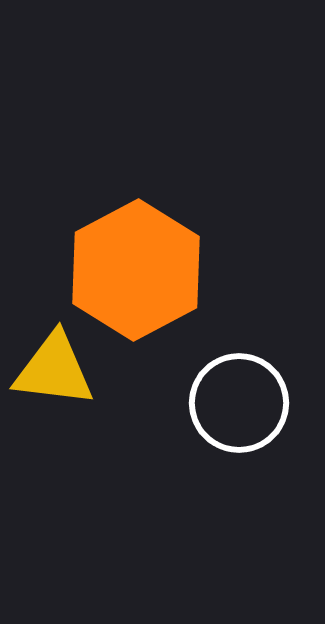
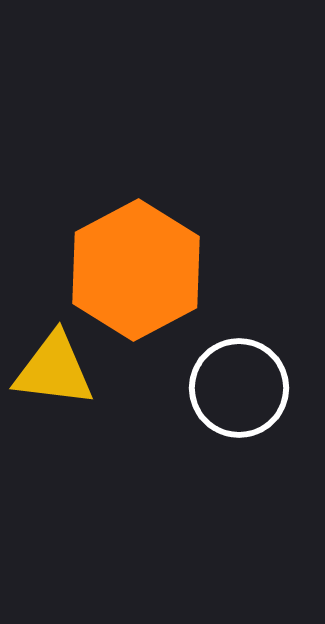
white circle: moved 15 px up
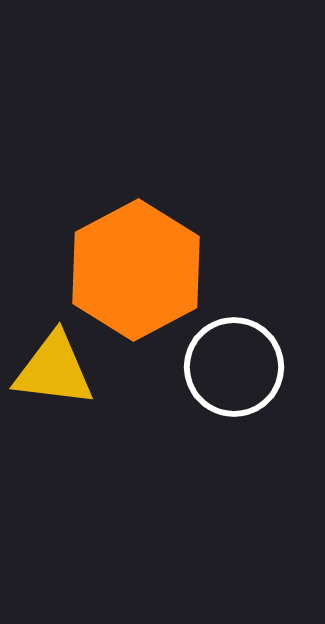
white circle: moved 5 px left, 21 px up
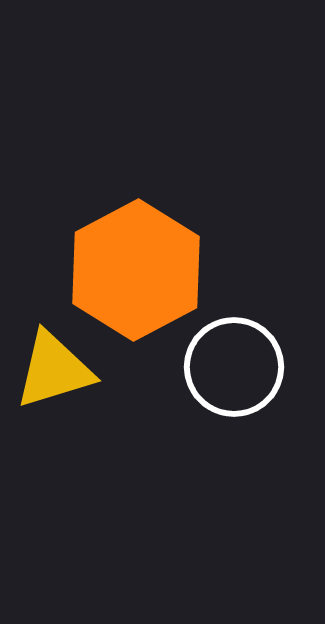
yellow triangle: rotated 24 degrees counterclockwise
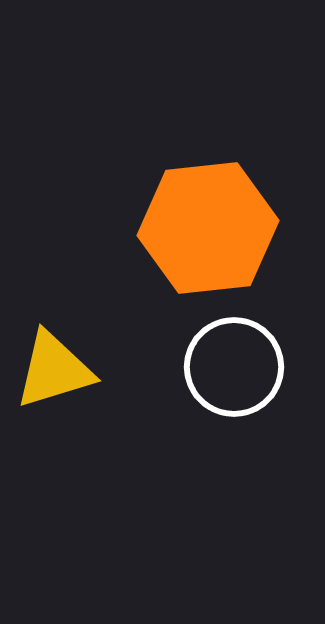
orange hexagon: moved 72 px right, 42 px up; rotated 22 degrees clockwise
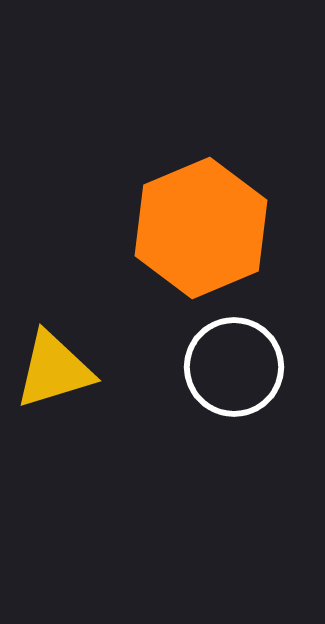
orange hexagon: moved 7 px left; rotated 17 degrees counterclockwise
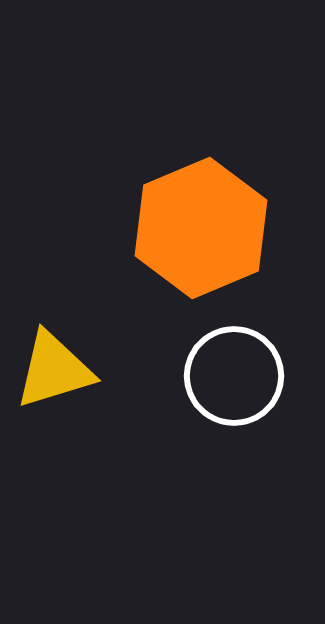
white circle: moved 9 px down
